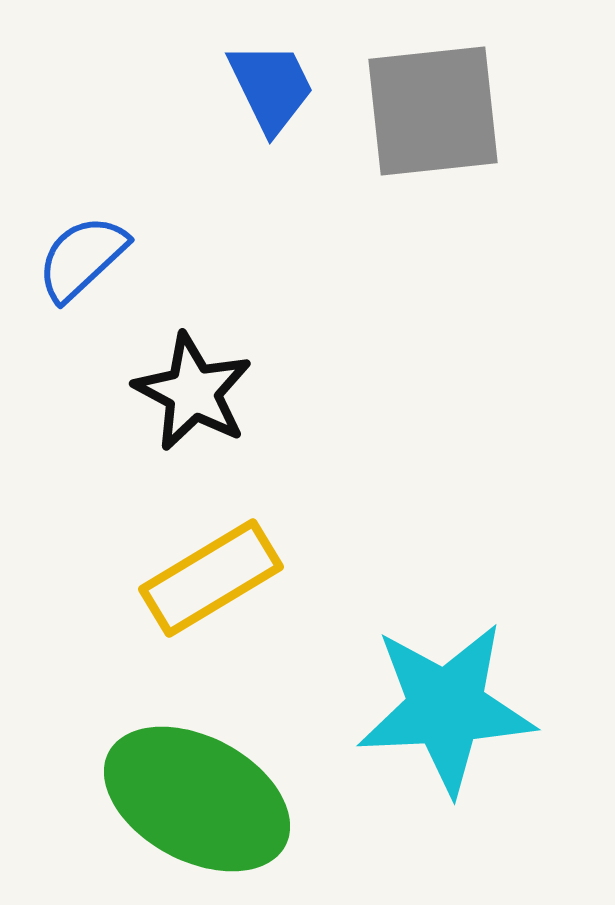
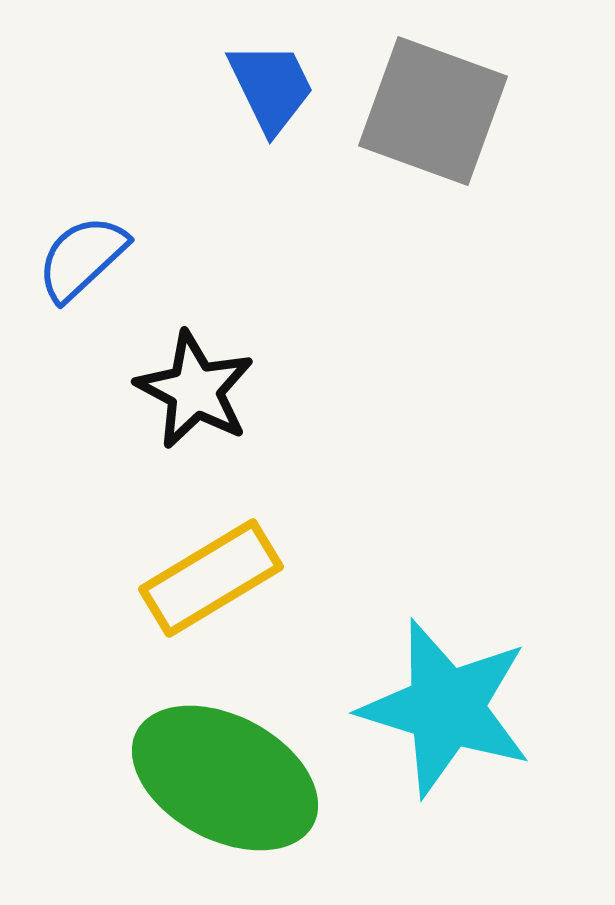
gray square: rotated 26 degrees clockwise
black star: moved 2 px right, 2 px up
cyan star: rotated 20 degrees clockwise
green ellipse: moved 28 px right, 21 px up
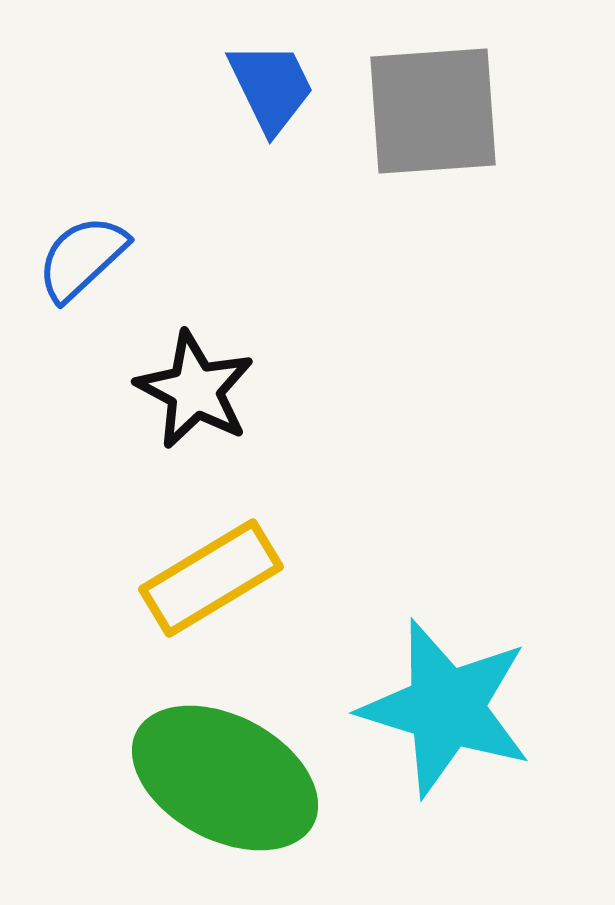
gray square: rotated 24 degrees counterclockwise
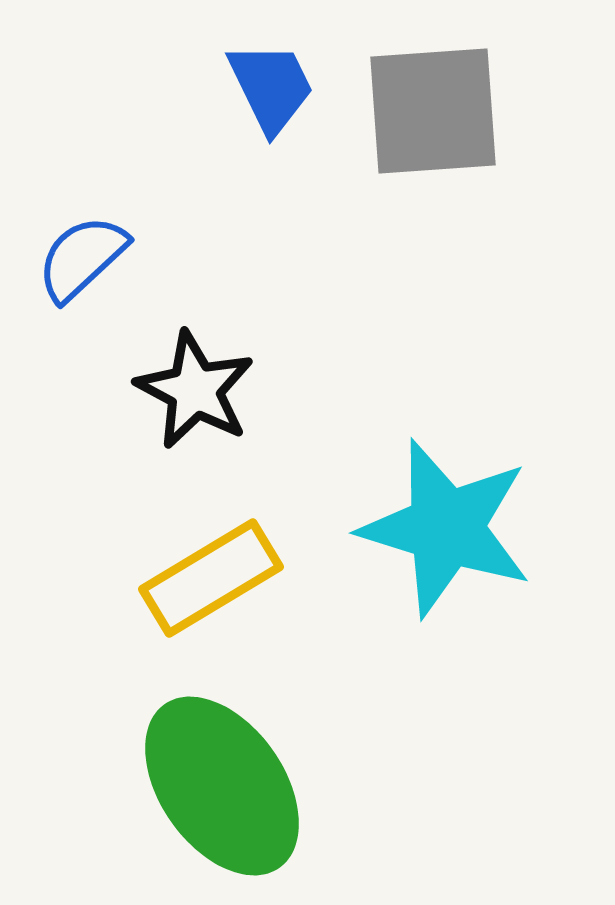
cyan star: moved 180 px up
green ellipse: moved 3 px left, 8 px down; rotated 27 degrees clockwise
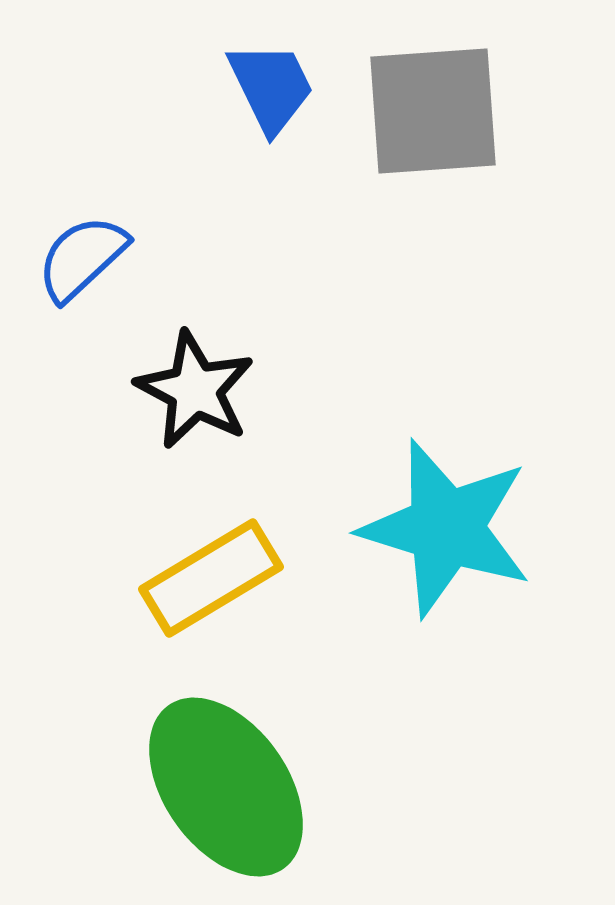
green ellipse: moved 4 px right, 1 px down
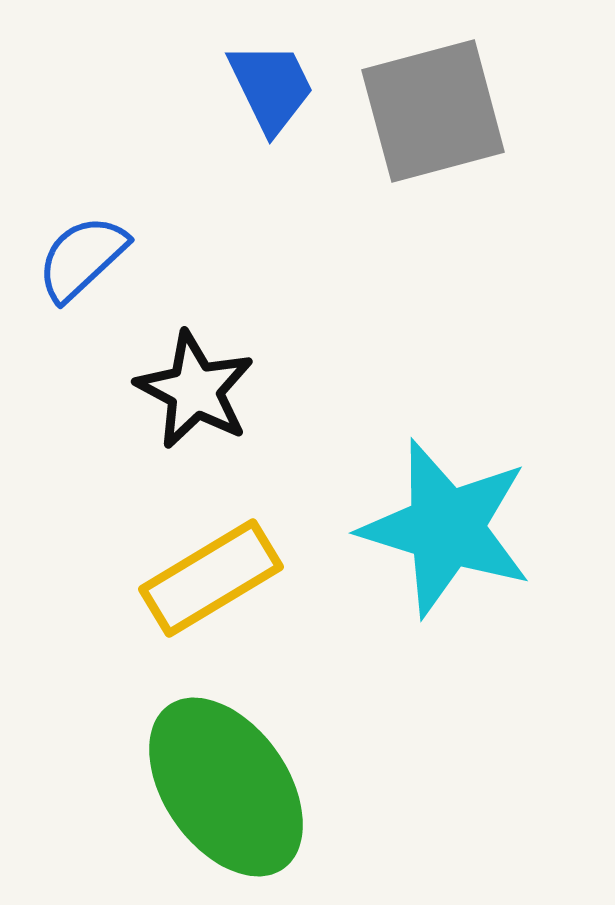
gray square: rotated 11 degrees counterclockwise
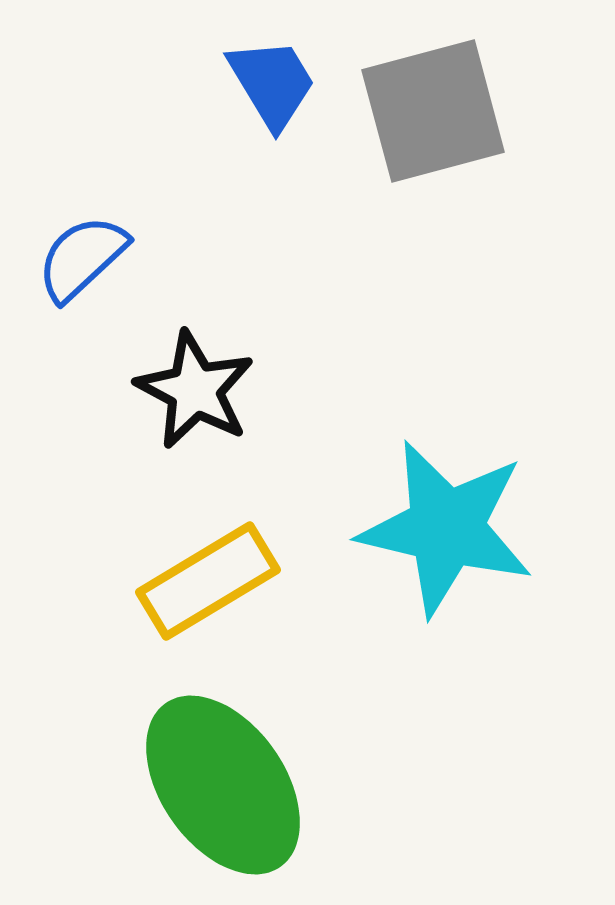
blue trapezoid: moved 1 px right, 4 px up; rotated 5 degrees counterclockwise
cyan star: rotated 4 degrees counterclockwise
yellow rectangle: moved 3 px left, 3 px down
green ellipse: moved 3 px left, 2 px up
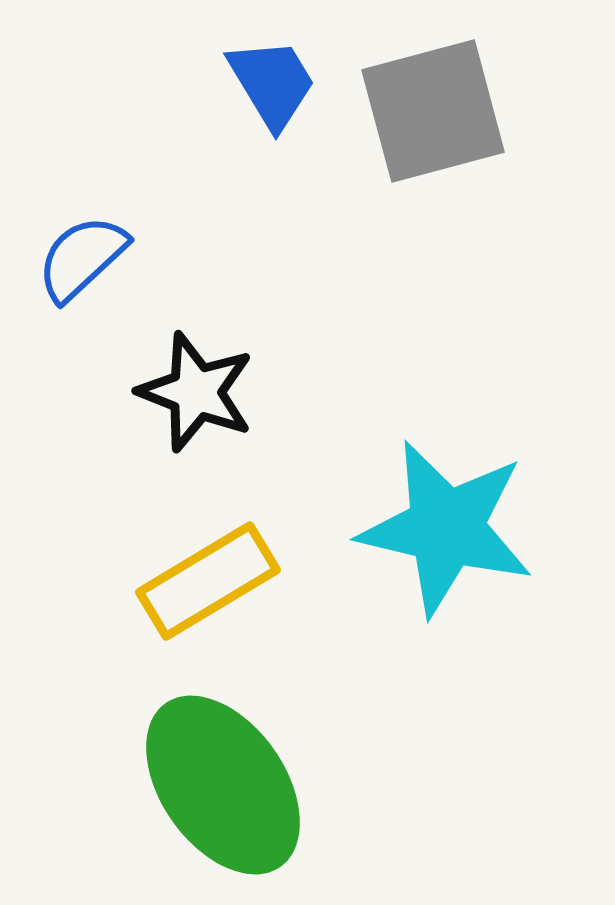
black star: moved 1 px right, 2 px down; rotated 7 degrees counterclockwise
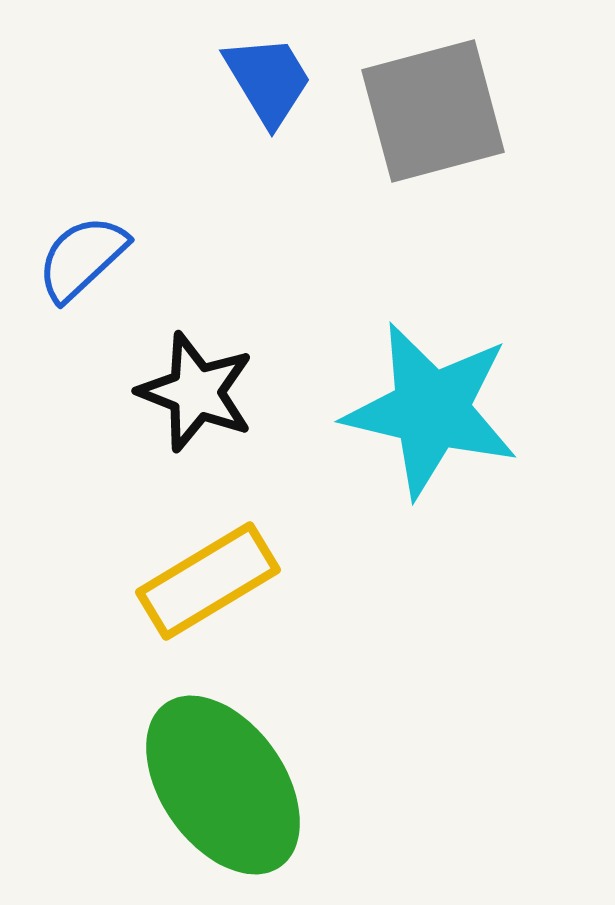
blue trapezoid: moved 4 px left, 3 px up
cyan star: moved 15 px left, 118 px up
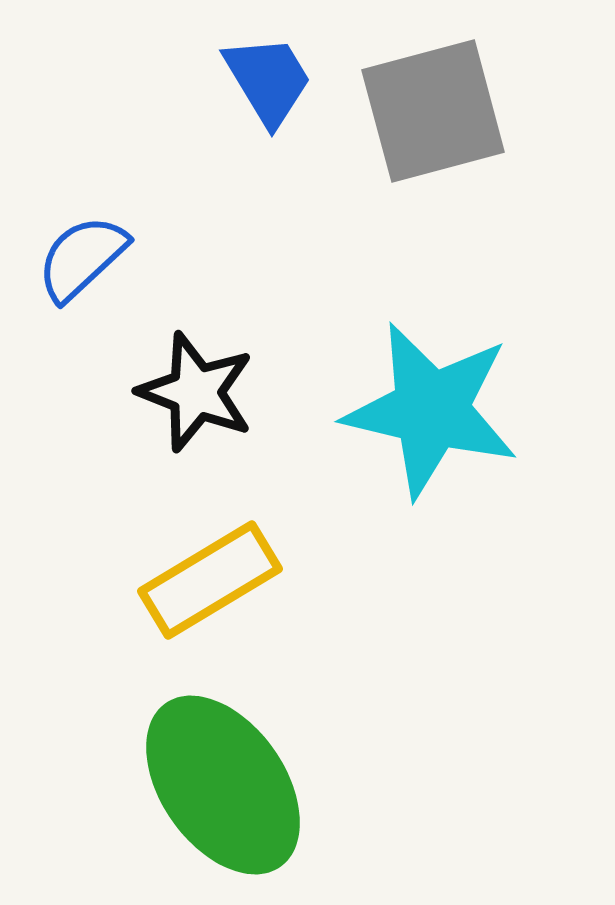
yellow rectangle: moved 2 px right, 1 px up
